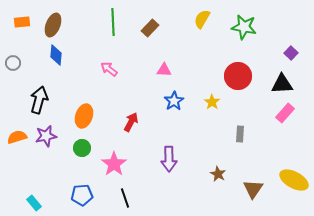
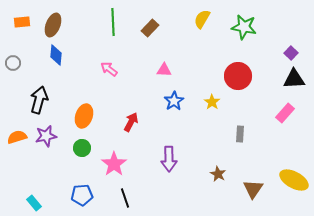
black triangle: moved 12 px right, 5 px up
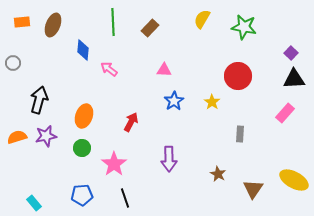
blue diamond: moved 27 px right, 5 px up
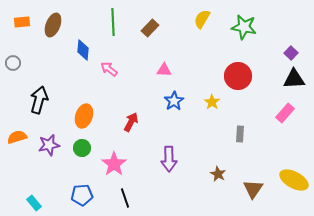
purple star: moved 3 px right, 9 px down
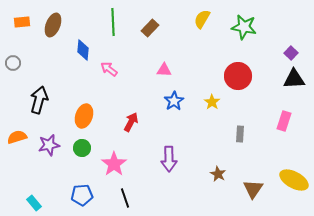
pink rectangle: moved 1 px left, 8 px down; rotated 24 degrees counterclockwise
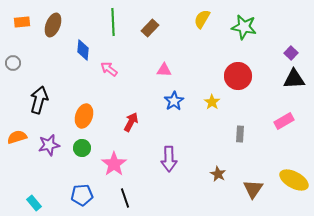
pink rectangle: rotated 42 degrees clockwise
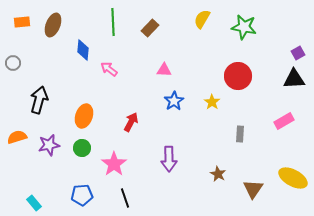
purple square: moved 7 px right; rotated 16 degrees clockwise
yellow ellipse: moved 1 px left, 2 px up
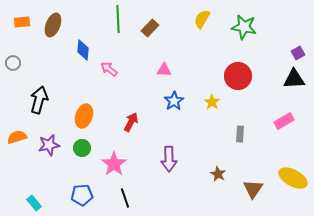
green line: moved 5 px right, 3 px up
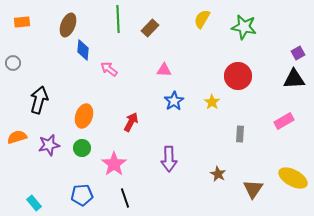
brown ellipse: moved 15 px right
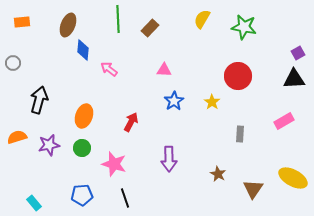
pink star: rotated 20 degrees counterclockwise
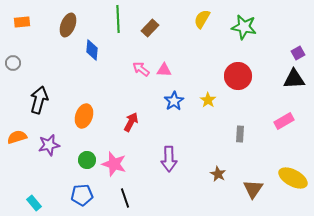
blue diamond: moved 9 px right
pink arrow: moved 32 px right
yellow star: moved 4 px left, 2 px up
green circle: moved 5 px right, 12 px down
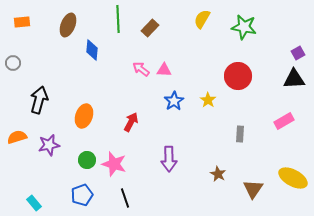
blue pentagon: rotated 15 degrees counterclockwise
